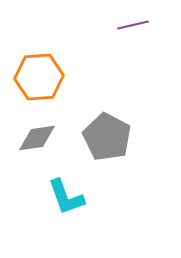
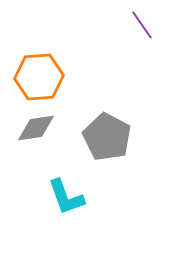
purple line: moved 9 px right; rotated 68 degrees clockwise
gray diamond: moved 1 px left, 10 px up
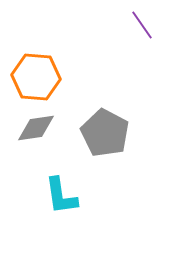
orange hexagon: moved 3 px left; rotated 9 degrees clockwise
gray pentagon: moved 2 px left, 4 px up
cyan L-shape: moved 5 px left, 1 px up; rotated 12 degrees clockwise
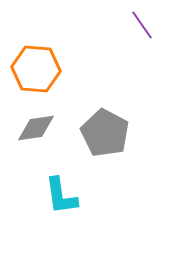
orange hexagon: moved 8 px up
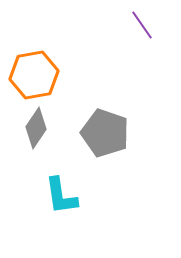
orange hexagon: moved 2 px left, 6 px down; rotated 15 degrees counterclockwise
gray diamond: rotated 48 degrees counterclockwise
gray pentagon: rotated 9 degrees counterclockwise
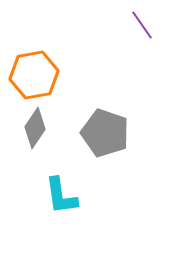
gray diamond: moved 1 px left
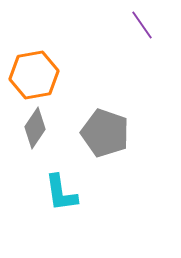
cyan L-shape: moved 3 px up
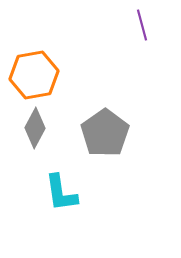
purple line: rotated 20 degrees clockwise
gray diamond: rotated 6 degrees counterclockwise
gray pentagon: rotated 18 degrees clockwise
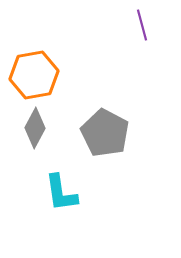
gray pentagon: rotated 9 degrees counterclockwise
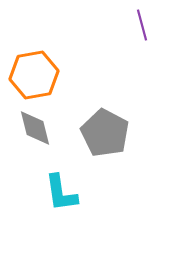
gray diamond: rotated 42 degrees counterclockwise
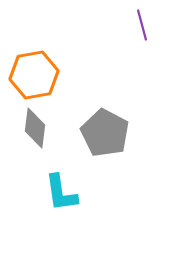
gray diamond: rotated 21 degrees clockwise
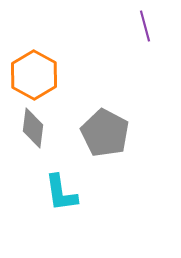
purple line: moved 3 px right, 1 px down
orange hexagon: rotated 21 degrees counterclockwise
gray diamond: moved 2 px left
